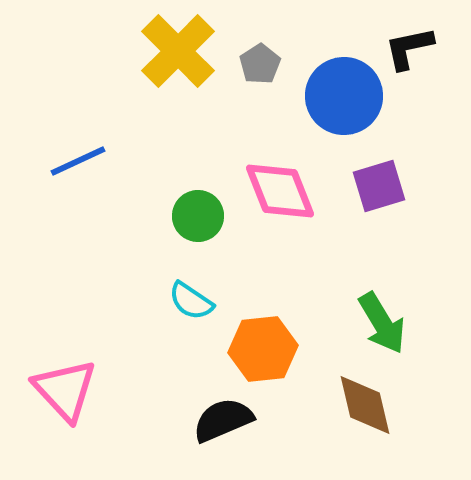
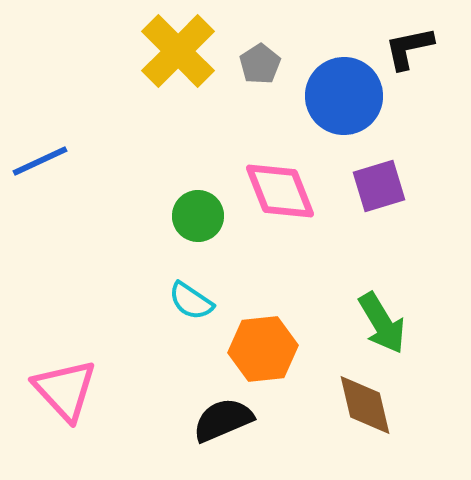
blue line: moved 38 px left
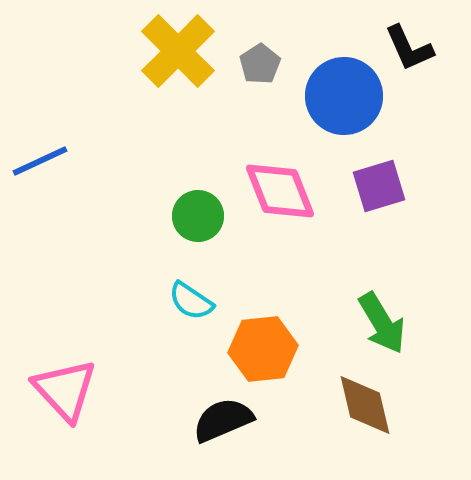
black L-shape: rotated 102 degrees counterclockwise
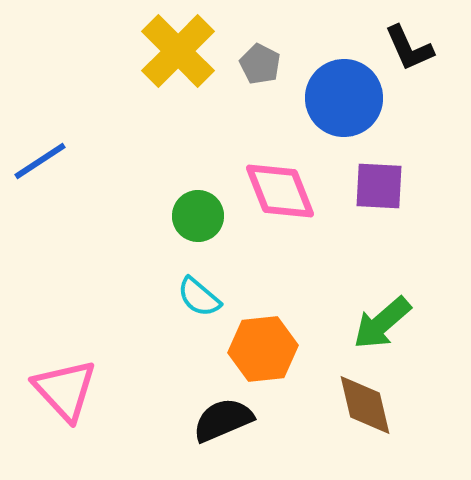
gray pentagon: rotated 12 degrees counterclockwise
blue circle: moved 2 px down
blue line: rotated 8 degrees counterclockwise
purple square: rotated 20 degrees clockwise
cyan semicircle: moved 8 px right, 4 px up; rotated 6 degrees clockwise
green arrow: rotated 80 degrees clockwise
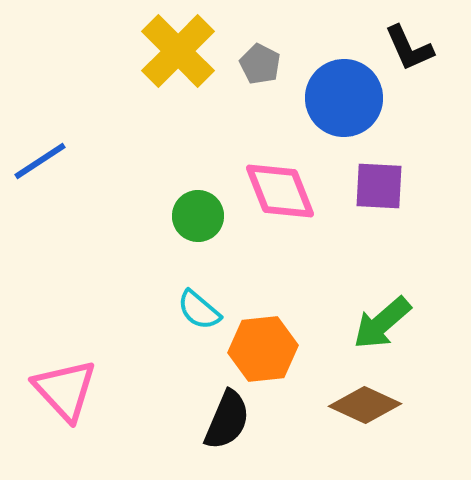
cyan semicircle: moved 13 px down
brown diamond: rotated 52 degrees counterclockwise
black semicircle: moved 4 px right; rotated 136 degrees clockwise
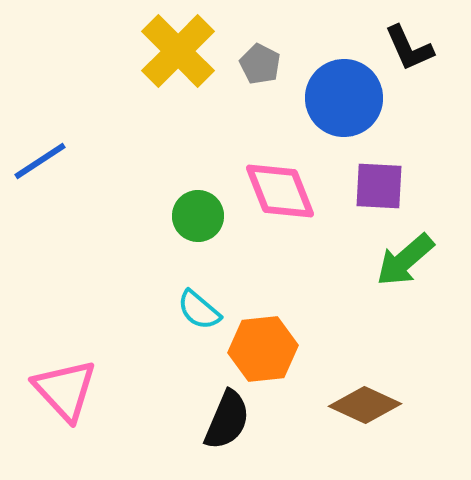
green arrow: moved 23 px right, 63 px up
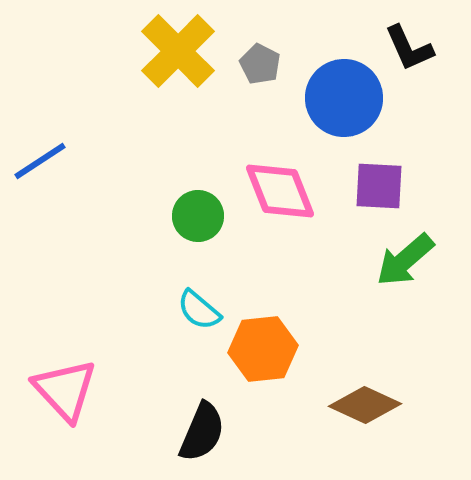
black semicircle: moved 25 px left, 12 px down
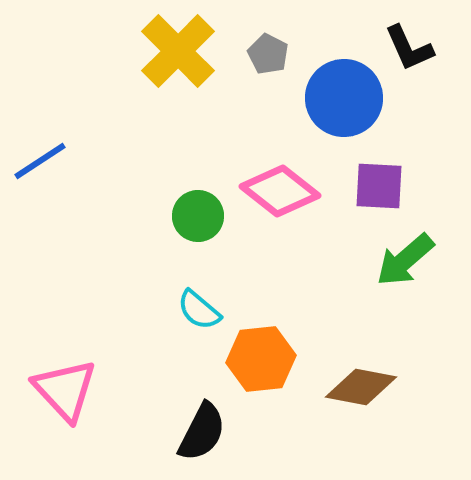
gray pentagon: moved 8 px right, 10 px up
pink diamond: rotated 30 degrees counterclockwise
orange hexagon: moved 2 px left, 10 px down
brown diamond: moved 4 px left, 18 px up; rotated 14 degrees counterclockwise
black semicircle: rotated 4 degrees clockwise
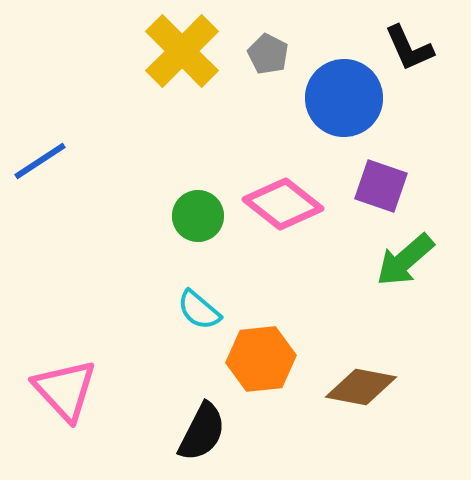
yellow cross: moved 4 px right
purple square: moved 2 px right; rotated 16 degrees clockwise
pink diamond: moved 3 px right, 13 px down
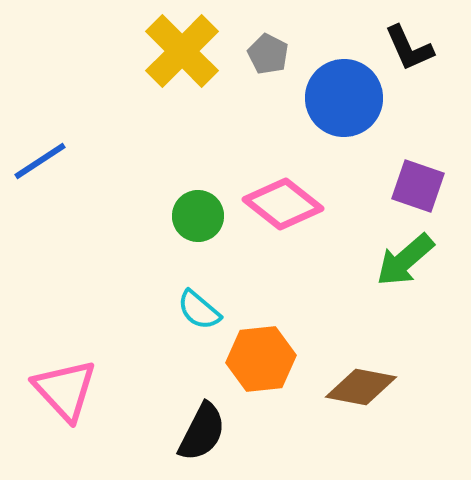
purple square: moved 37 px right
